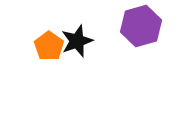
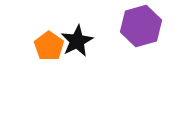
black star: rotated 8 degrees counterclockwise
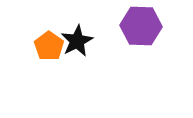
purple hexagon: rotated 18 degrees clockwise
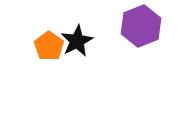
purple hexagon: rotated 24 degrees counterclockwise
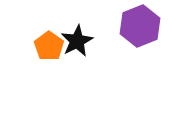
purple hexagon: moved 1 px left
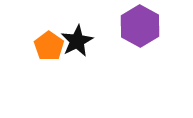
purple hexagon: rotated 9 degrees counterclockwise
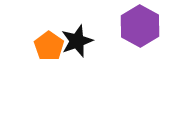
black star: rotated 8 degrees clockwise
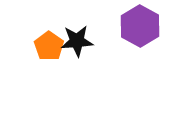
black star: rotated 16 degrees clockwise
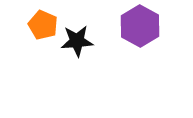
orange pentagon: moved 6 px left, 21 px up; rotated 12 degrees counterclockwise
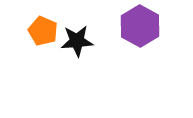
orange pentagon: moved 6 px down
